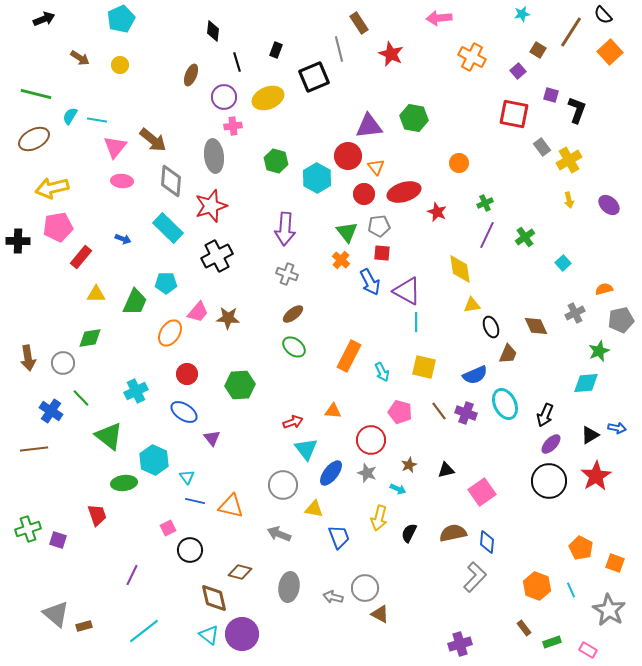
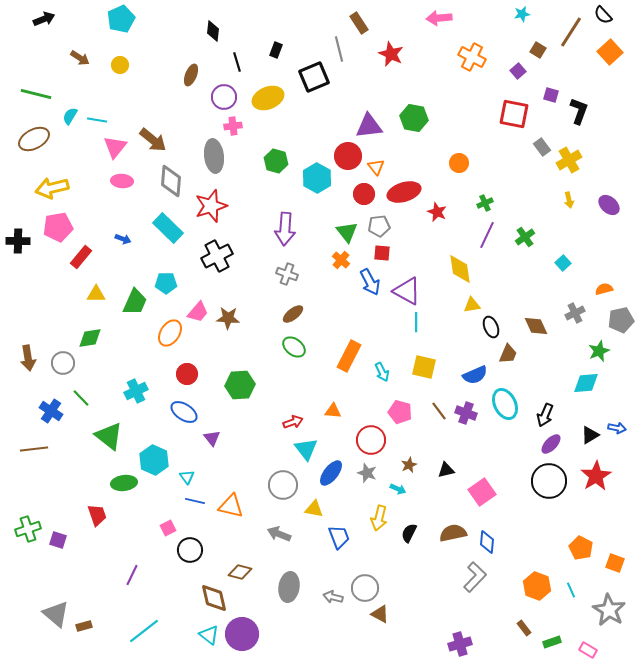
black L-shape at (577, 110): moved 2 px right, 1 px down
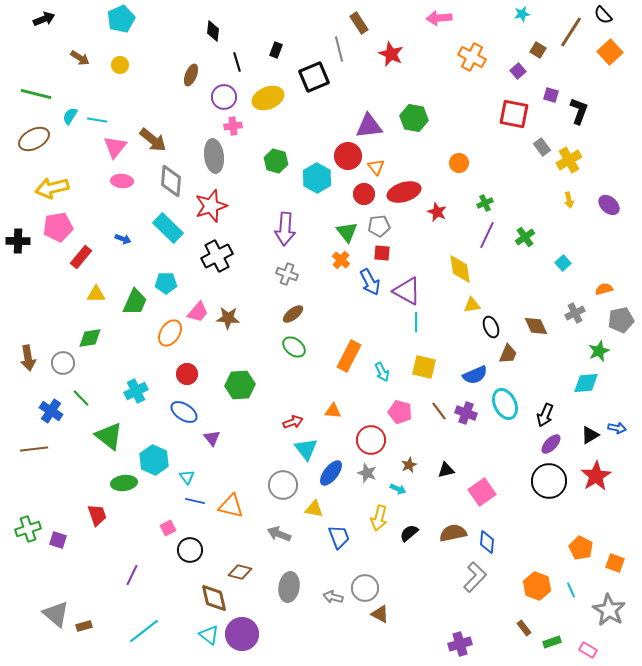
black semicircle at (409, 533): rotated 24 degrees clockwise
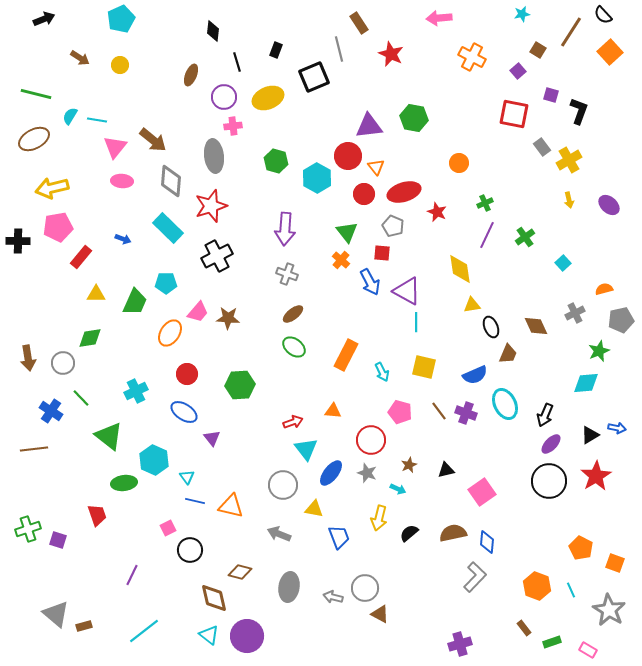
gray pentagon at (379, 226): moved 14 px right; rotated 30 degrees clockwise
orange rectangle at (349, 356): moved 3 px left, 1 px up
purple circle at (242, 634): moved 5 px right, 2 px down
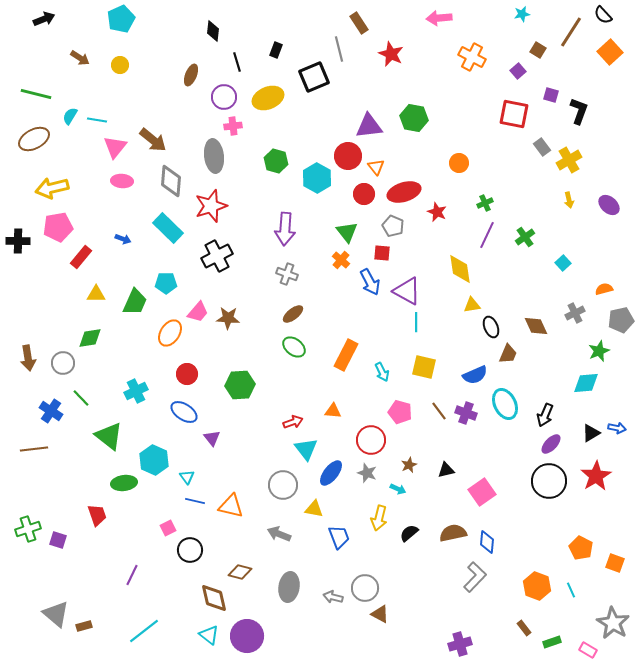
black triangle at (590, 435): moved 1 px right, 2 px up
gray star at (609, 610): moved 4 px right, 13 px down
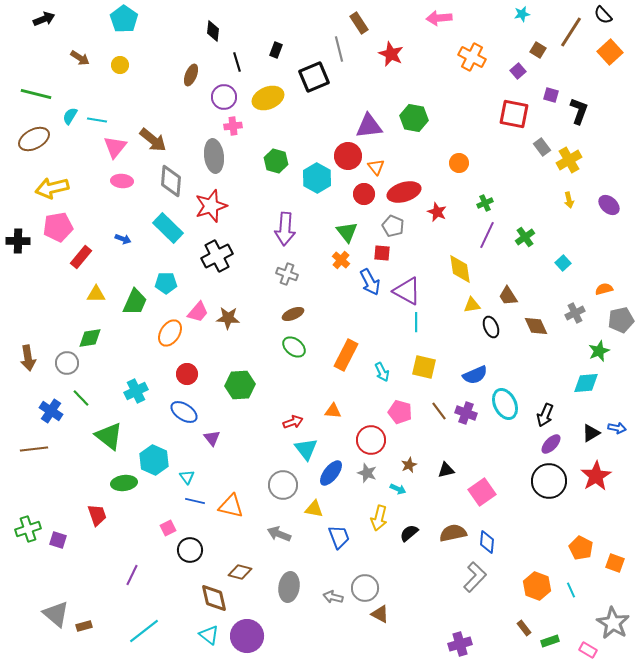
cyan pentagon at (121, 19): moved 3 px right; rotated 12 degrees counterclockwise
brown ellipse at (293, 314): rotated 15 degrees clockwise
brown trapezoid at (508, 354): moved 58 px up; rotated 125 degrees clockwise
gray circle at (63, 363): moved 4 px right
green rectangle at (552, 642): moved 2 px left, 1 px up
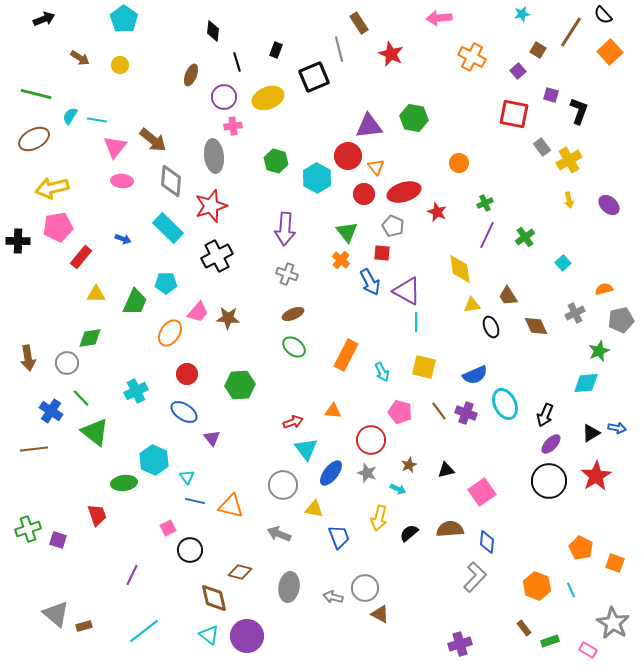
green triangle at (109, 436): moved 14 px left, 4 px up
brown semicircle at (453, 533): moved 3 px left, 4 px up; rotated 8 degrees clockwise
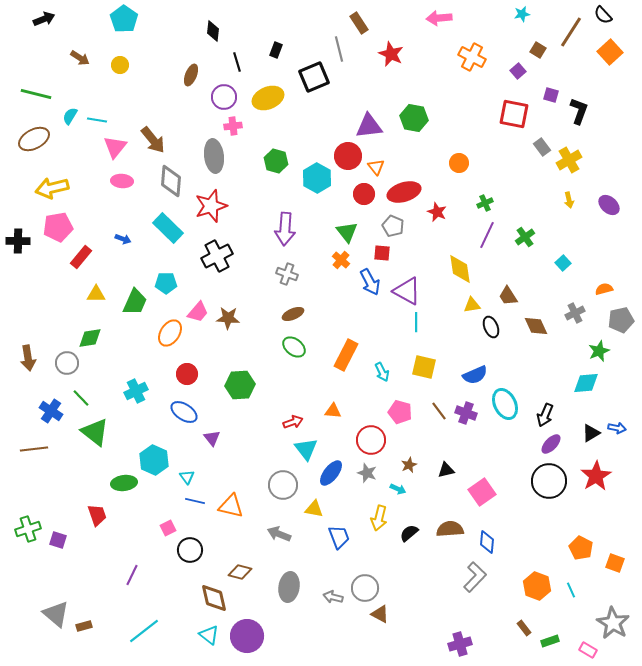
brown arrow at (153, 140): rotated 12 degrees clockwise
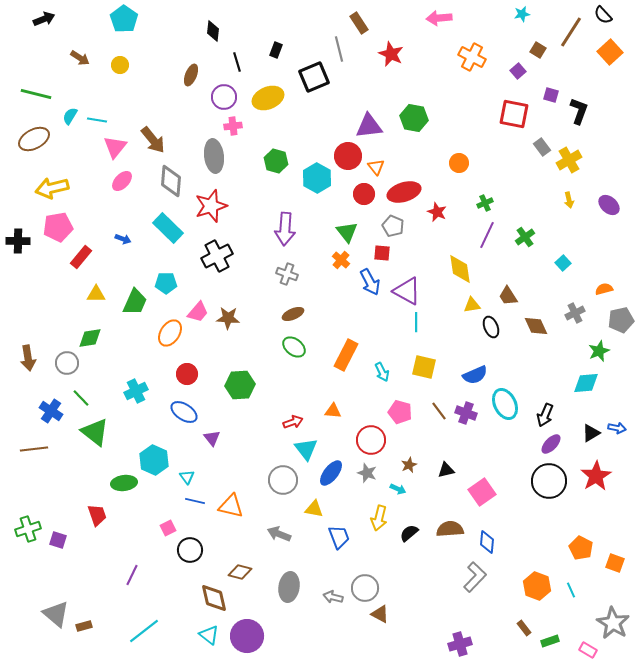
pink ellipse at (122, 181): rotated 50 degrees counterclockwise
gray circle at (283, 485): moved 5 px up
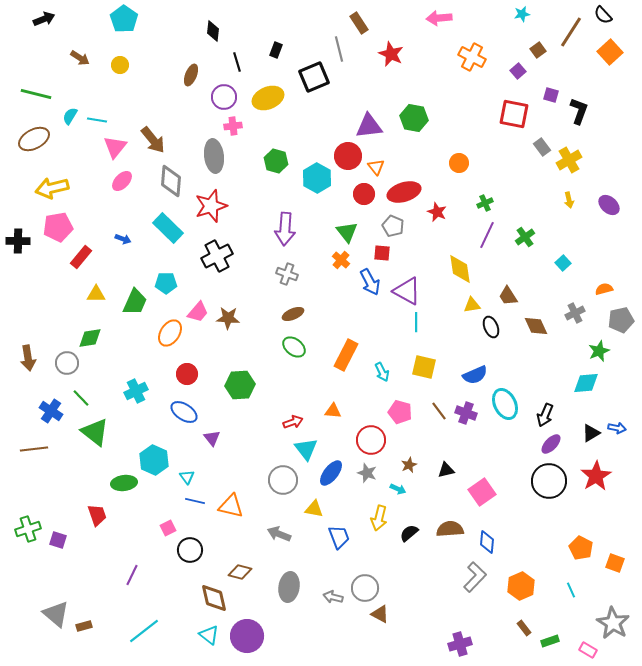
brown square at (538, 50): rotated 21 degrees clockwise
orange hexagon at (537, 586): moved 16 px left; rotated 16 degrees clockwise
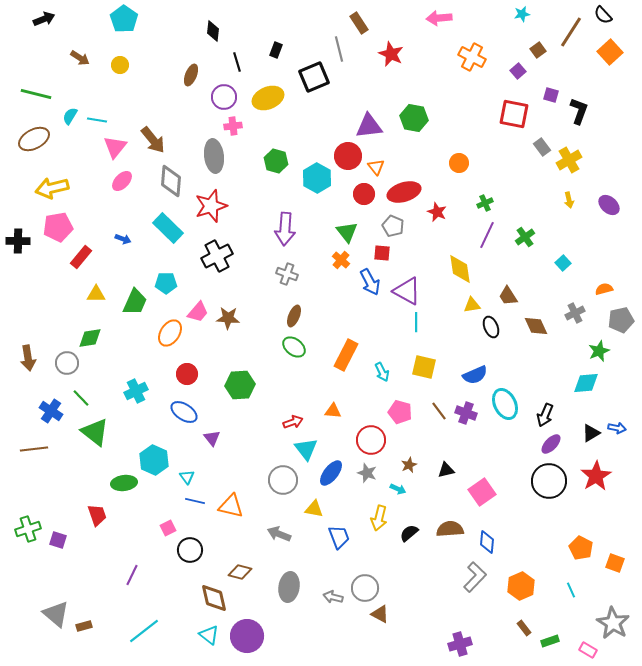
brown ellipse at (293, 314): moved 1 px right, 2 px down; rotated 45 degrees counterclockwise
